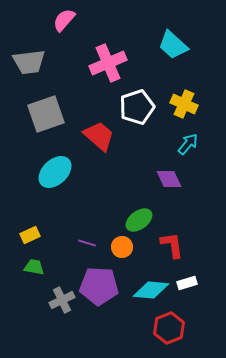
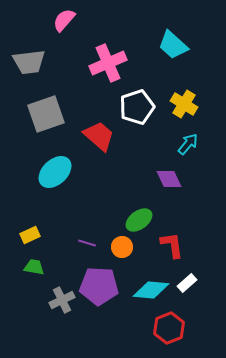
yellow cross: rotated 8 degrees clockwise
white rectangle: rotated 24 degrees counterclockwise
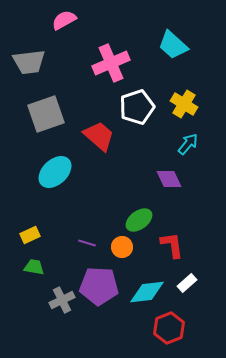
pink semicircle: rotated 20 degrees clockwise
pink cross: moved 3 px right
cyan diamond: moved 4 px left, 2 px down; rotated 12 degrees counterclockwise
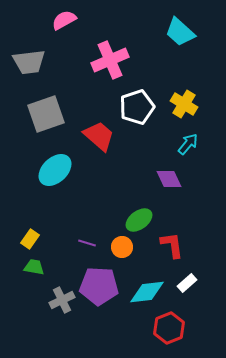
cyan trapezoid: moved 7 px right, 13 px up
pink cross: moved 1 px left, 3 px up
cyan ellipse: moved 2 px up
yellow rectangle: moved 4 px down; rotated 30 degrees counterclockwise
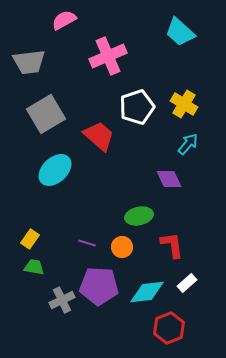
pink cross: moved 2 px left, 4 px up
gray square: rotated 12 degrees counterclockwise
green ellipse: moved 4 px up; rotated 24 degrees clockwise
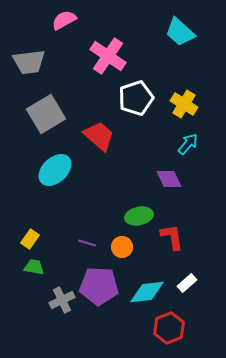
pink cross: rotated 33 degrees counterclockwise
white pentagon: moved 1 px left, 9 px up
red L-shape: moved 8 px up
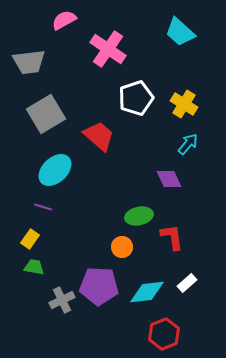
pink cross: moved 7 px up
purple line: moved 44 px left, 36 px up
red hexagon: moved 5 px left, 6 px down
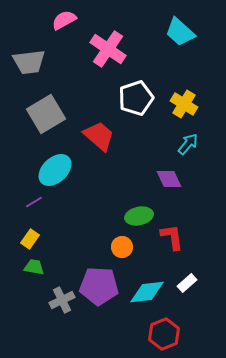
purple line: moved 9 px left, 5 px up; rotated 48 degrees counterclockwise
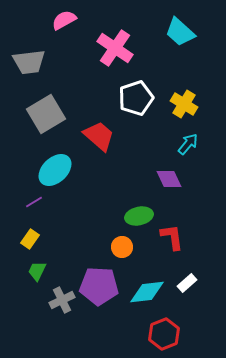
pink cross: moved 7 px right, 1 px up
green trapezoid: moved 3 px right, 4 px down; rotated 75 degrees counterclockwise
